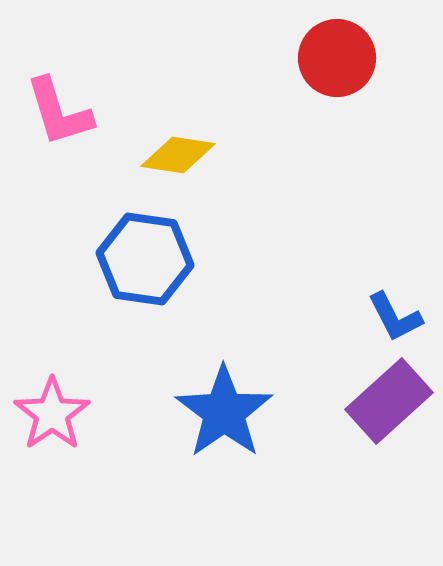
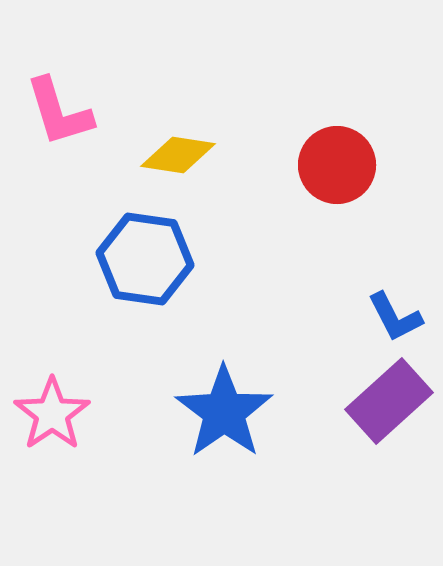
red circle: moved 107 px down
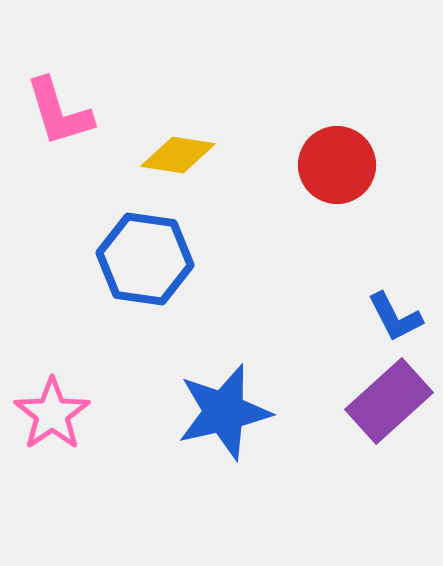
blue star: rotated 22 degrees clockwise
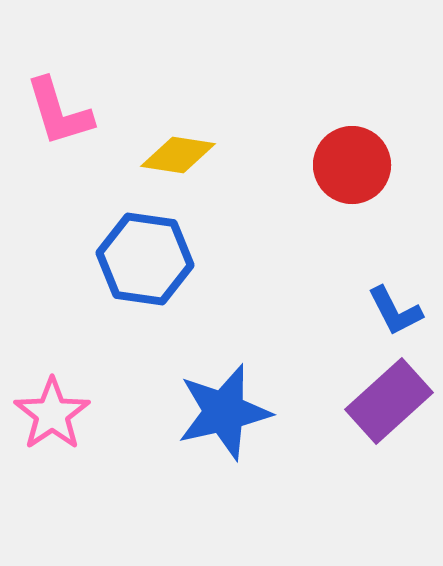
red circle: moved 15 px right
blue L-shape: moved 6 px up
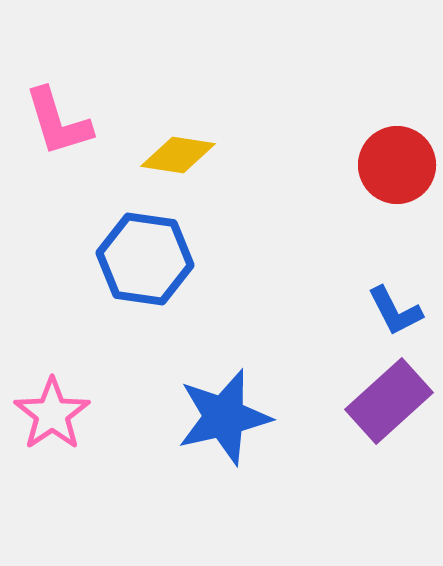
pink L-shape: moved 1 px left, 10 px down
red circle: moved 45 px right
blue star: moved 5 px down
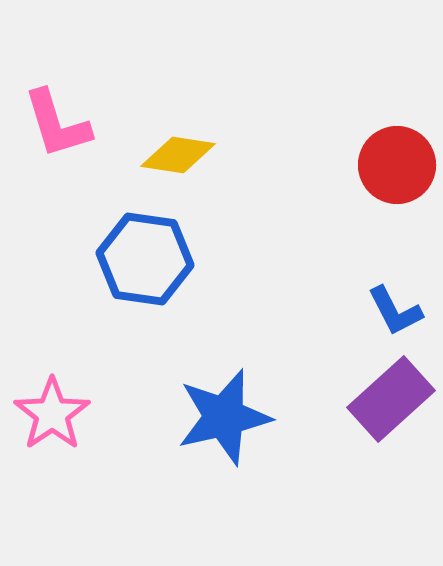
pink L-shape: moved 1 px left, 2 px down
purple rectangle: moved 2 px right, 2 px up
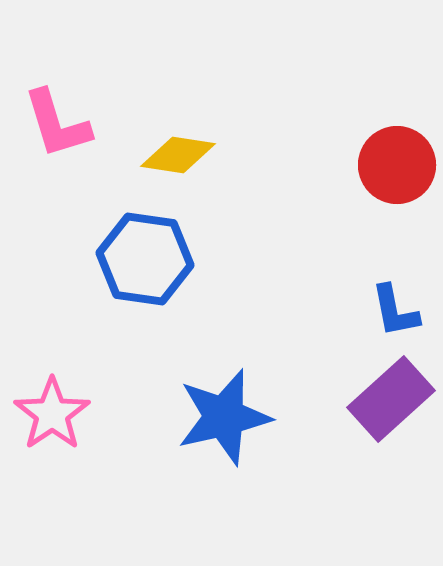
blue L-shape: rotated 16 degrees clockwise
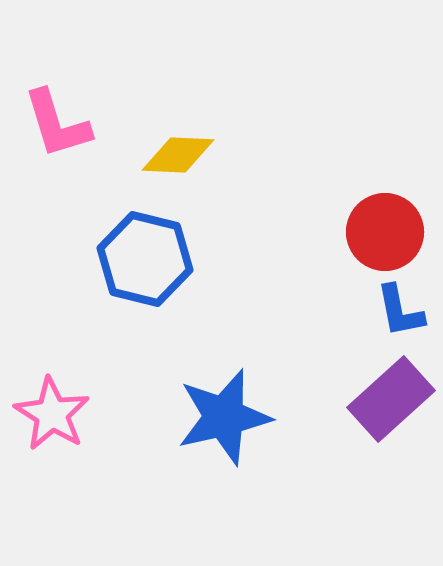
yellow diamond: rotated 6 degrees counterclockwise
red circle: moved 12 px left, 67 px down
blue hexagon: rotated 6 degrees clockwise
blue L-shape: moved 5 px right
pink star: rotated 6 degrees counterclockwise
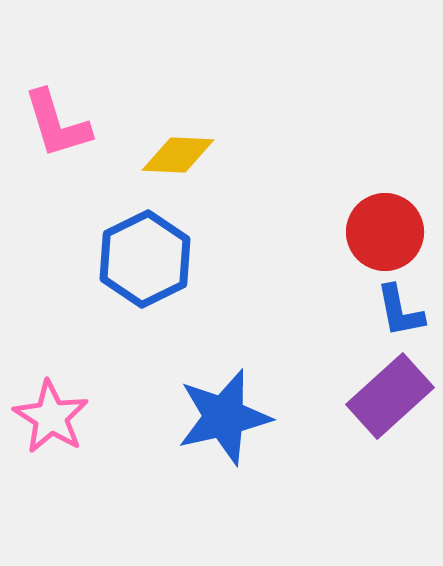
blue hexagon: rotated 20 degrees clockwise
purple rectangle: moved 1 px left, 3 px up
pink star: moved 1 px left, 3 px down
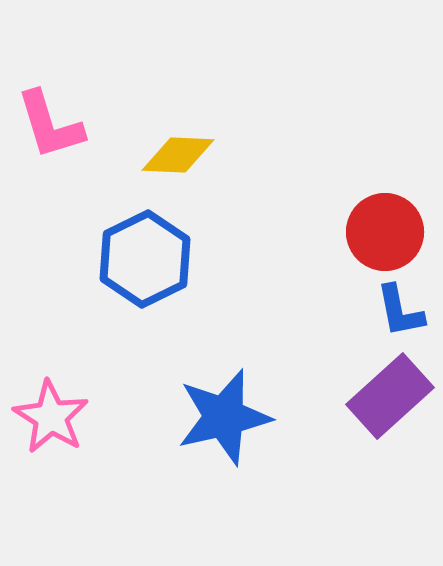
pink L-shape: moved 7 px left, 1 px down
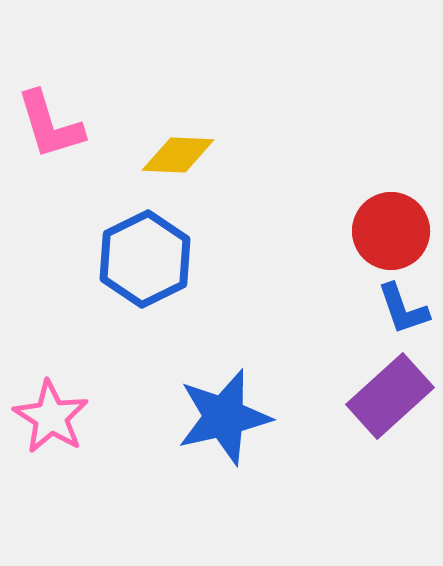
red circle: moved 6 px right, 1 px up
blue L-shape: moved 3 px right, 2 px up; rotated 8 degrees counterclockwise
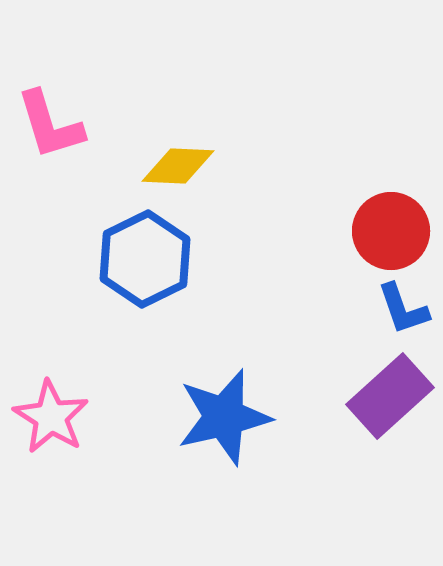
yellow diamond: moved 11 px down
